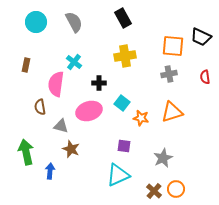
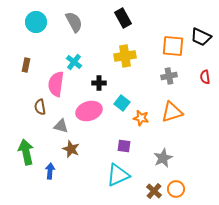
gray cross: moved 2 px down
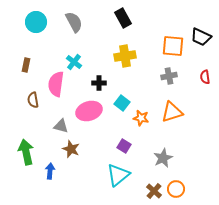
brown semicircle: moved 7 px left, 7 px up
purple square: rotated 24 degrees clockwise
cyan triangle: rotated 15 degrees counterclockwise
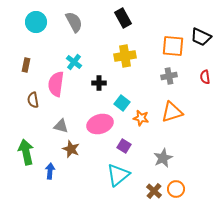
pink ellipse: moved 11 px right, 13 px down
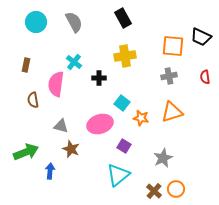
black cross: moved 5 px up
green arrow: rotated 80 degrees clockwise
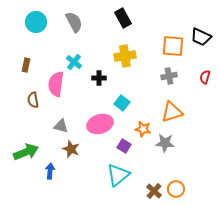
red semicircle: rotated 24 degrees clockwise
orange star: moved 2 px right, 11 px down
gray star: moved 2 px right, 15 px up; rotated 30 degrees clockwise
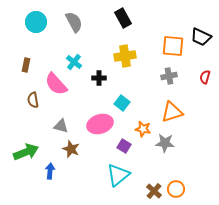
pink semicircle: rotated 50 degrees counterclockwise
